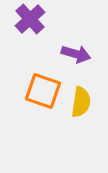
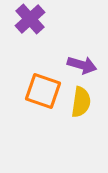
purple arrow: moved 6 px right, 11 px down
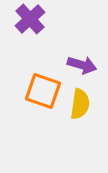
yellow semicircle: moved 1 px left, 2 px down
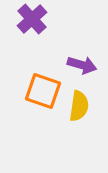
purple cross: moved 2 px right
yellow semicircle: moved 1 px left, 2 px down
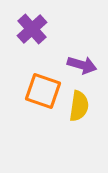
purple cross: moved 10 px down
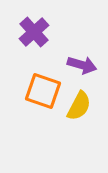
purple cross: moved 2 px right, 3 px down
yellow semicircle: rotated 20 degrees clockwise
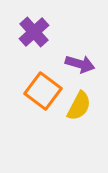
purple arrow: moved 2 px left, 1 px up
orange square: rotated 18 degrees clockwise
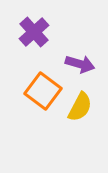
yellow semicircle: moved 1 px right, 1 px down
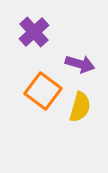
yellow semicircle: rotated 12 degrees counterclockwise
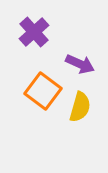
purple arrow: rotated 8 degrees clockwise
